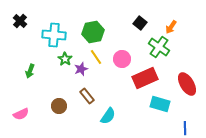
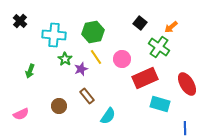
orange arrow: rotated 16 degrees clockwise
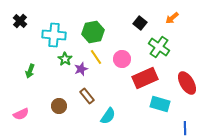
orange arrow: moved 1 px right, 9 px up
red ellipse: moved 1 px up
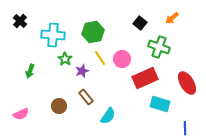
cyan cross: moved 1 px left
green cross: rotated 15 degrees counterclockwise
yellow line: moved 4 px right, 1 px down
purple star: moved 1 px right, 2 px down
brown rectangle: moved 1 px left, 1 px down
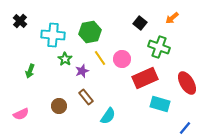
green hexagon: moved 3 px left
blue line: rotated 40 degrees clockwise
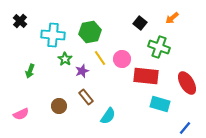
red rectangle: moved 1 px right, 2 px up; rotated 30 degrees clockwise
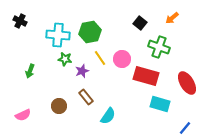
black cross: rotated 16 degrees counterclockwise
cyan cross: moved 5 px right
green star: rotated 24 degrees counterclockwise
red rectangle: rotated 10 degrees clockwise
pink semicircle: moved 2 px right, 1 px down
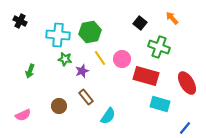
orange arrow: rotated 88 degrees clockwise
